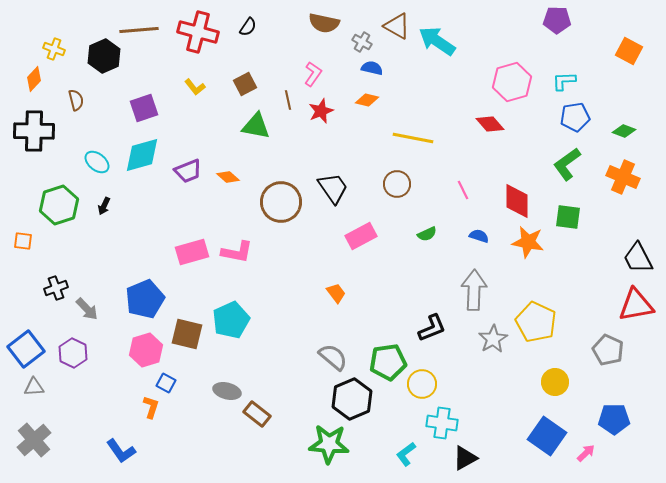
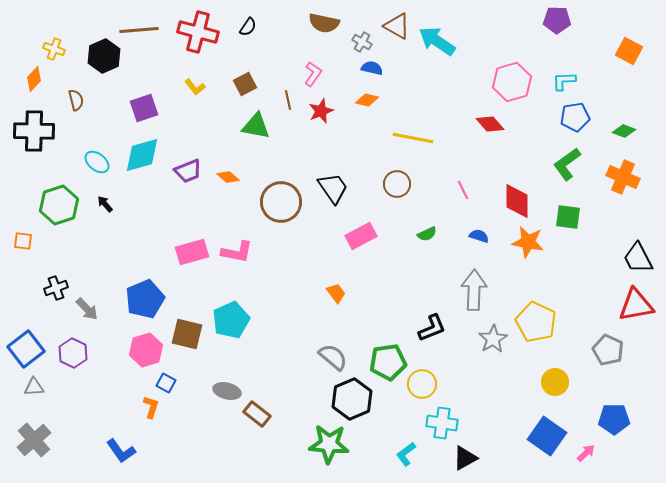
black arrow at (104, 206): moved 1 px right, 2 px up; rotated 114 degrees clockwise
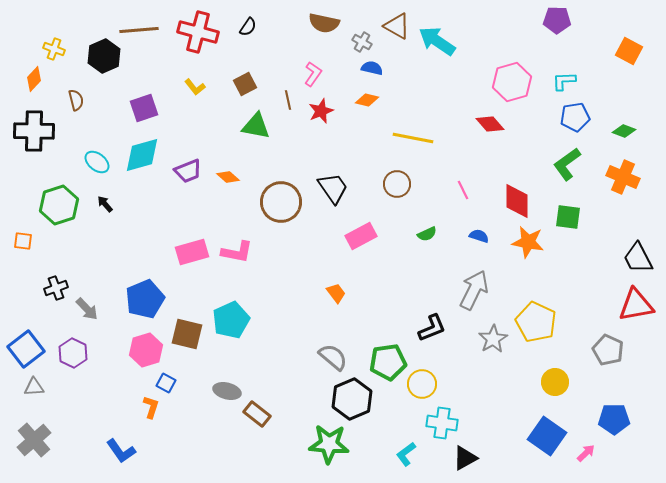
gray arrow at (474, 290): rotated 24 degrees clockwise
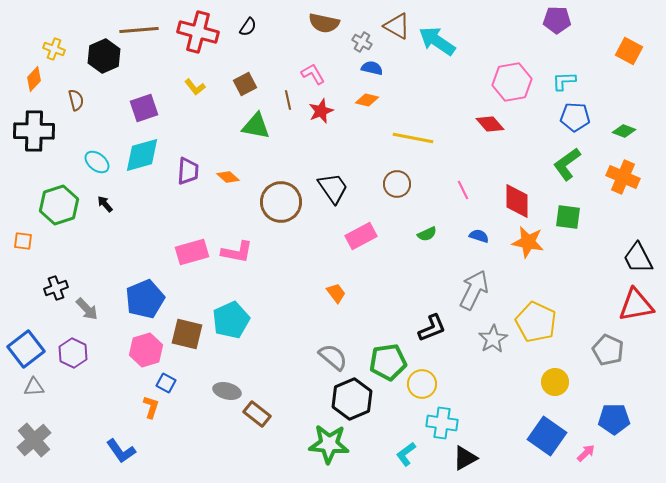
pink L-shape at (313, 74): rotated 65 degrees counterclockwise
pink hexagon at (512, 82): rotated 6 degrees clockwise
blue pentagon at (575, 117): rotated 12 degrees clockwise
purple trapezoid at (188, 171): rotated 64 degrees counterclockwise
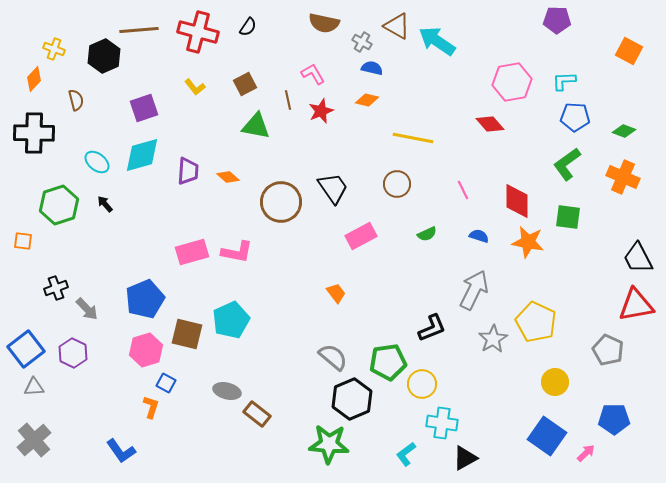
black cross at (34, 131): moved 2 px down
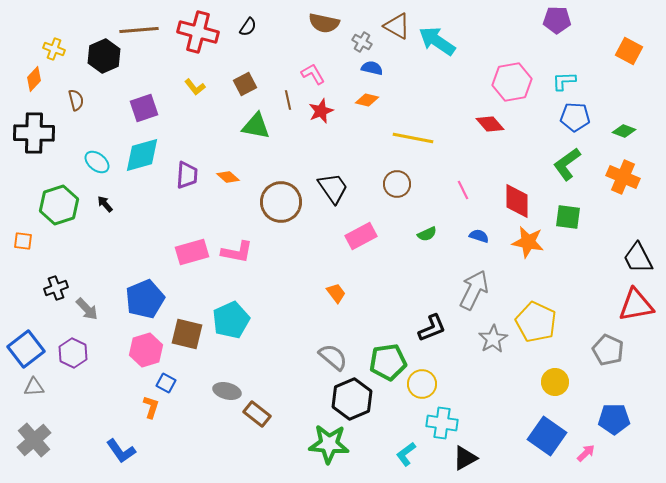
purple trapezoid at (188, 171): moved 1 px left, 4 px down
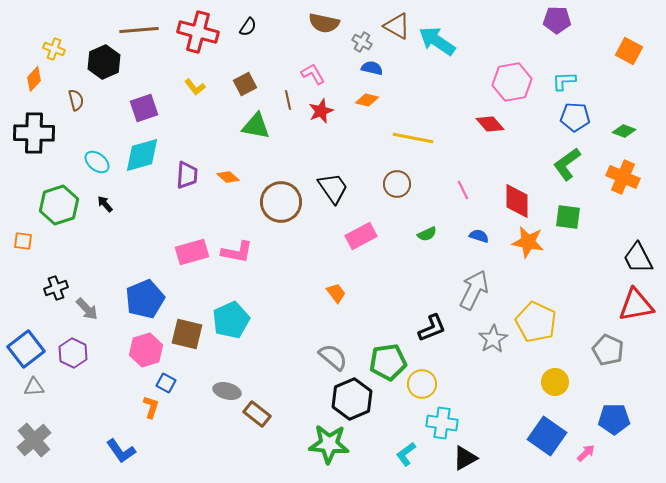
black hexagon at (104, 56): moved 6 px down
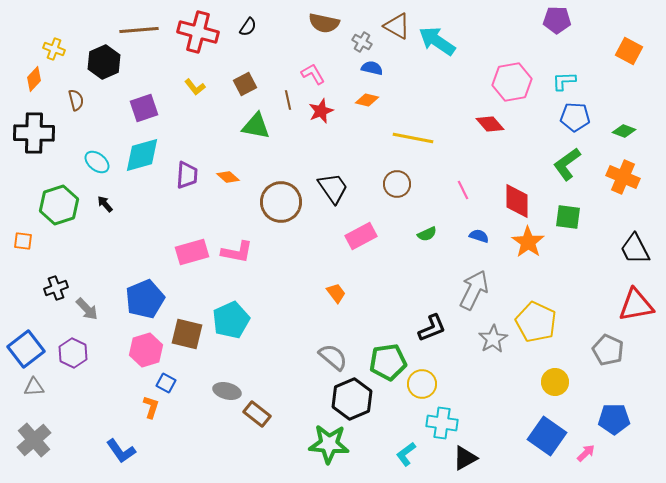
orange star at (528, 242): rotated 24 degrees clockwise
black trapezoid at (638, 258): moved 3 px left, 9 px up
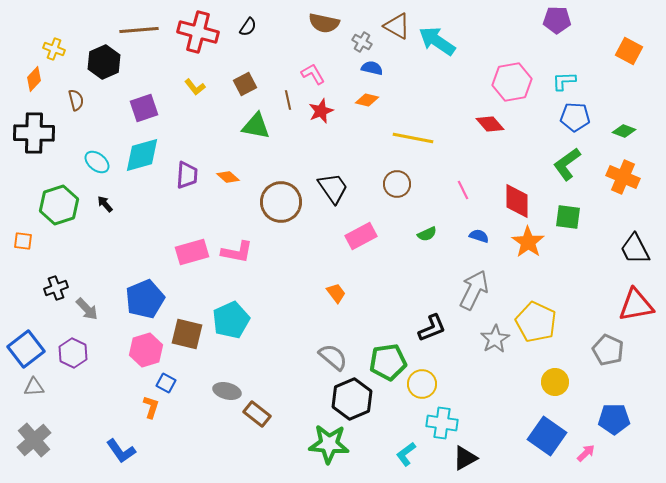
gray star at (493, 339): moved 2 px right
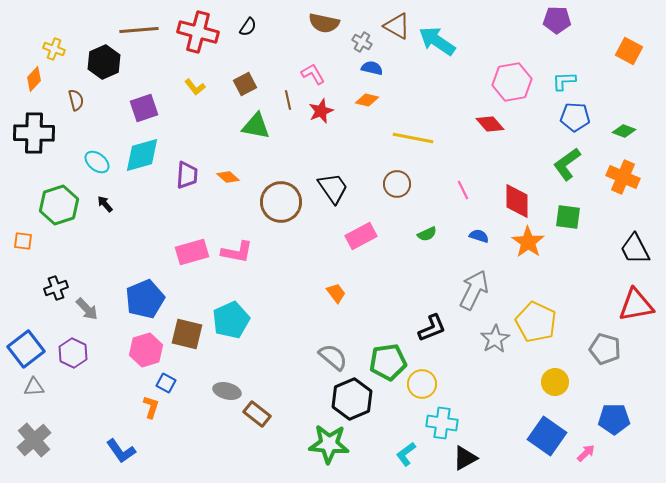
gray pentagon at (608, 350): moved 3 px left, 1 px up; rotated 8 degrees counterclockwise
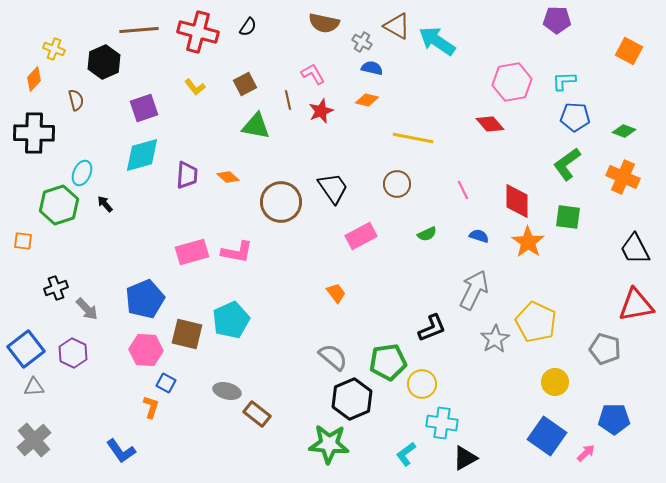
cyan ellipse at (97, 162): moved 15 px left, 11 px down; rotated 75 degrees clockwise
pink hexagon at (146, 350): rotated 20 degrees clockwise
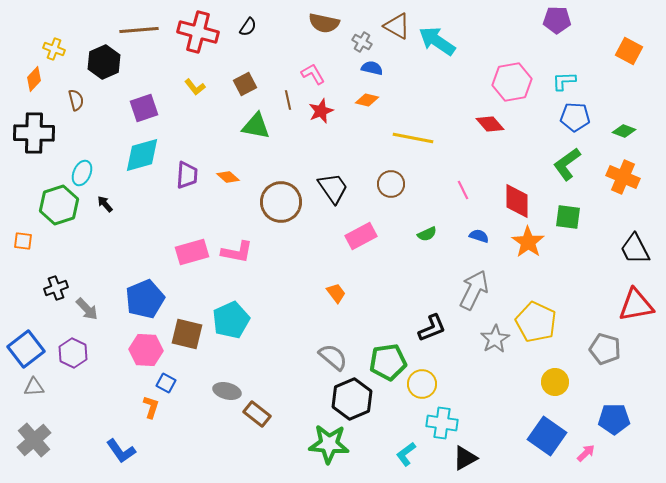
brown circle at (397, 184): moved 6 px left
